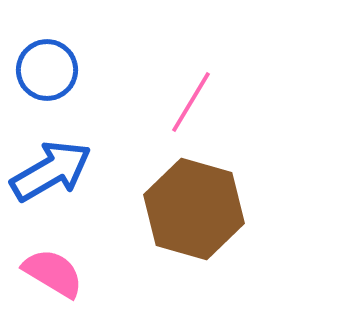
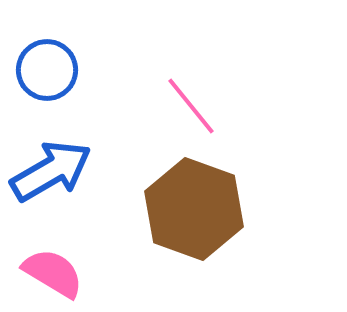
pink line: moved 4 px down; rotated 70 degrees counterclockwise
brown hexagon: rotated 4 degrees clockwise
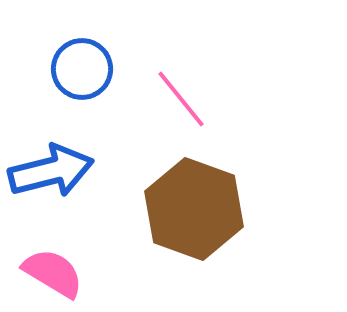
blue circle: moved 35 px right, 1 px up
pink line: moved 10 px left, 7 px up
blue arrow: rotated 16 degrees clockwise
